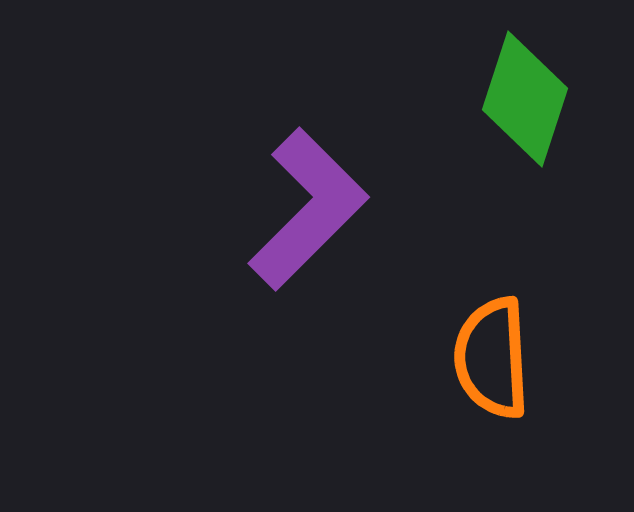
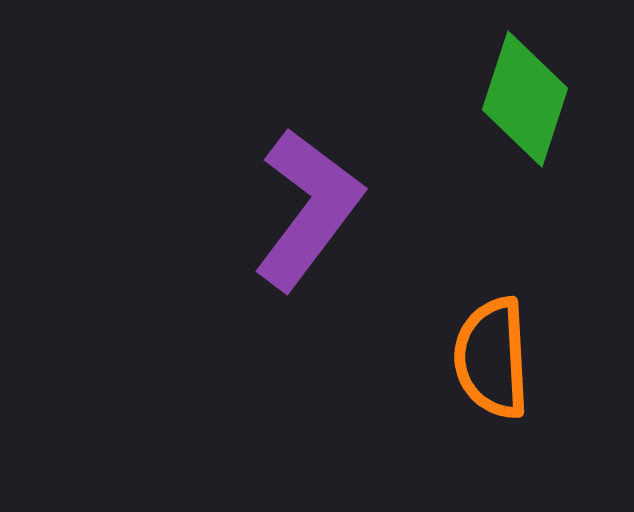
purple L-shape: rotated 8 degrees counterclockwise
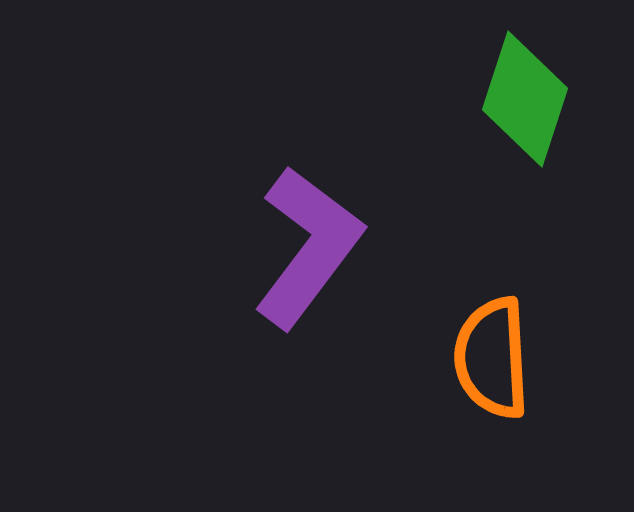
purple L-shape: moved 38 px down
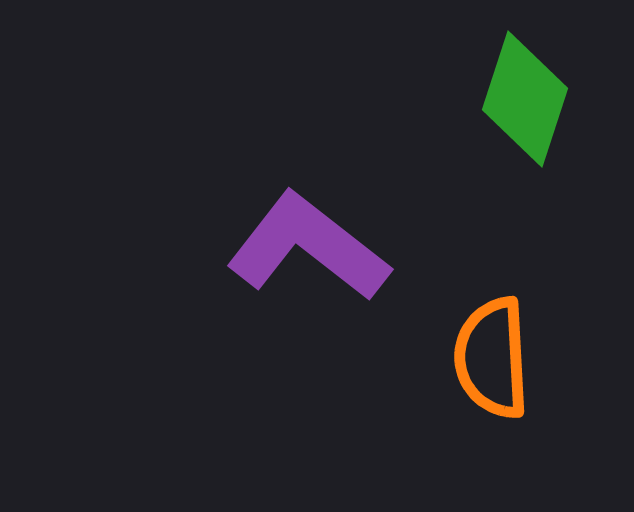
purple L-shape: rotated 89 degrees counterclockwise
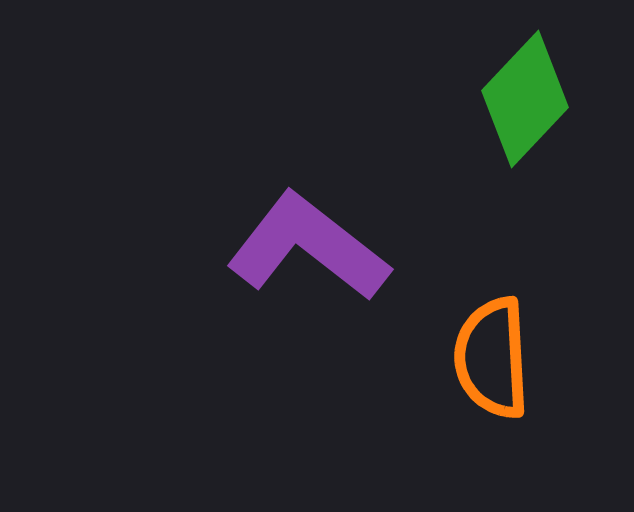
green diamond: rotated 25 degrees clockwise
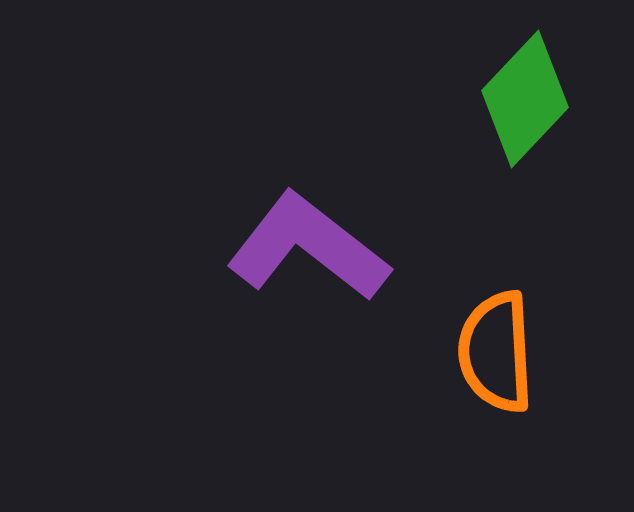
orange semicircle: moved 4 px right, 6 px up
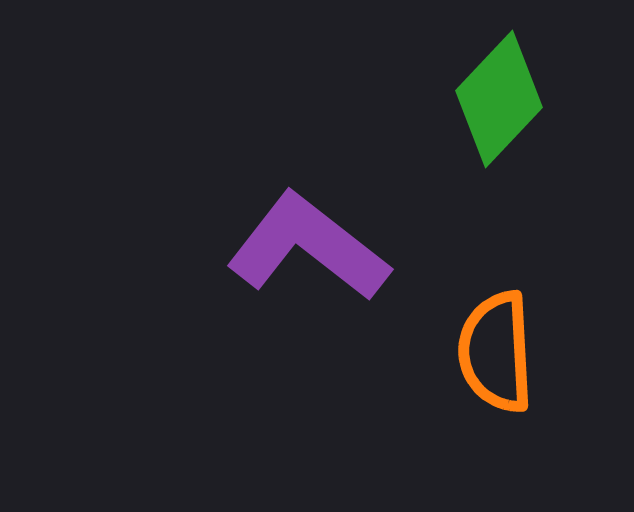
green diamond: moved 26 px left
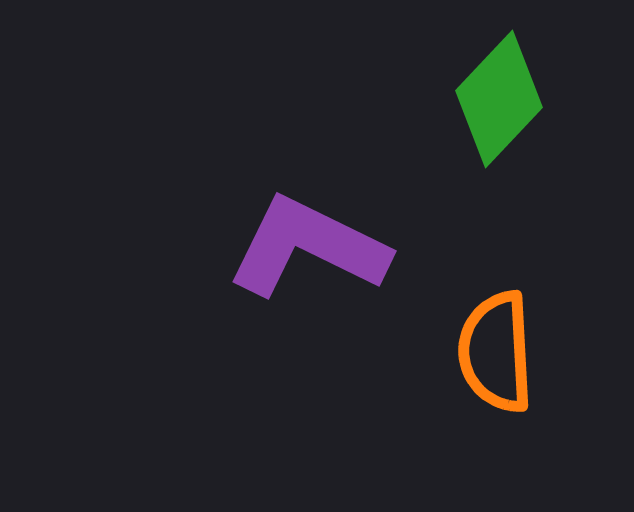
purple L-shape: rotated 12 degrees counterclockwise
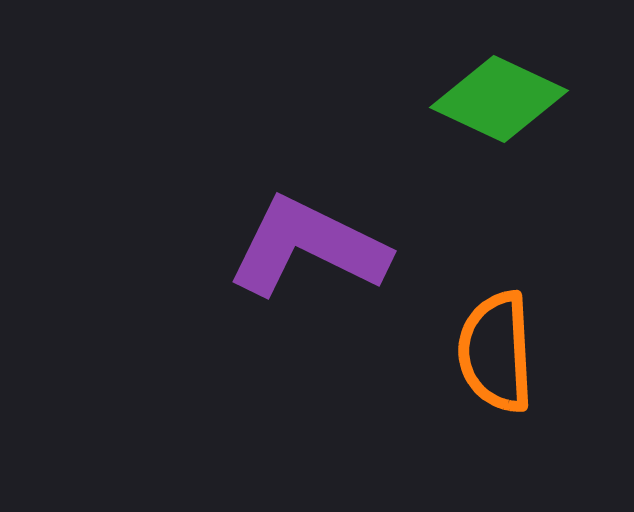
green diamond: rotated 72 degrees clockwise
